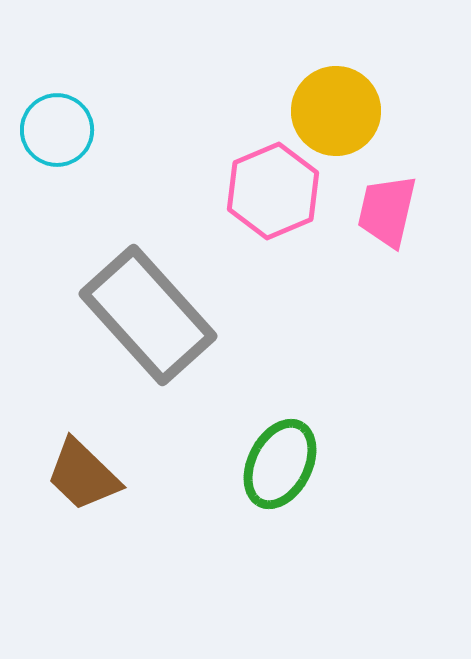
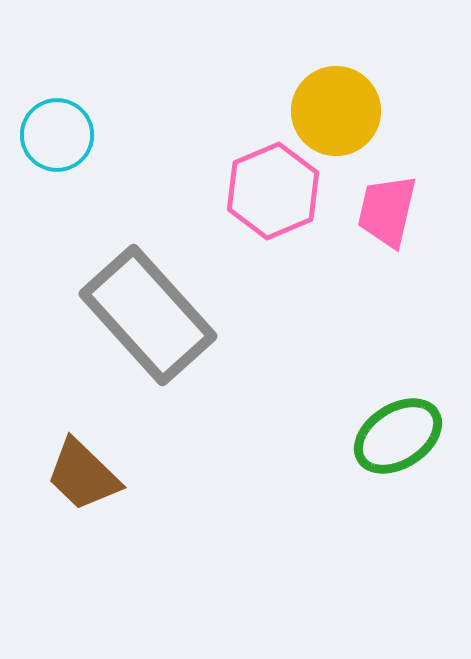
cyan circle: moved 5 px down
green ellipse: moved 118 px right, 28 px up; rotated 30 degrees clockwise
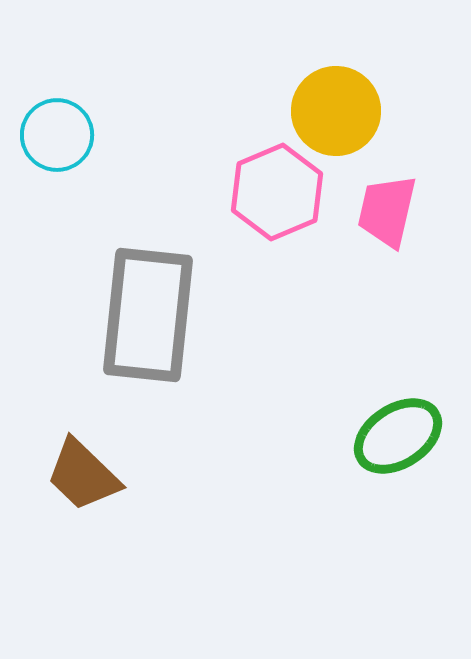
pink hexagon: moved 4 px right, 1 px down
gray rectangle: rotated 48 degrees clockwise
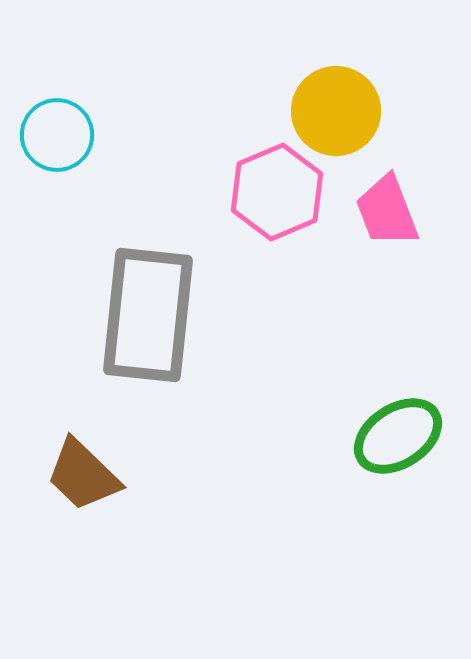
pink trapezoid: rotated 34 degrees counterclockwise
